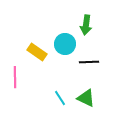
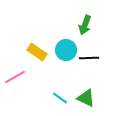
green arrow: moved 1 px left; rotated 12 degrees clockwise
cyan circle: moved 1 px right, 6 px down
black line: moved 4 px up
pink line: rotated 60 degrees clockwise
cyan line: rotated 21 degrees counterclockwise
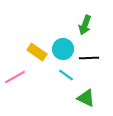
cyan circle: moved 3 px left, 1 px up
cyan line: moved 6 px right, 23 px up
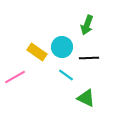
green arrow: moved 2 px right
cyan circle: moved 1 px left, 2 px up
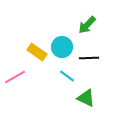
green arrow: rotated 24 degrees clockwise
cyan line: moved 1 px right, 1 px down
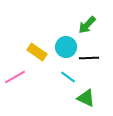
cyan circle: moved 4 px right
cyan line: moved 1 px right, 1 px down
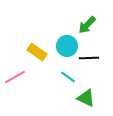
cyan circle: moved 1 px right, 1 px up
